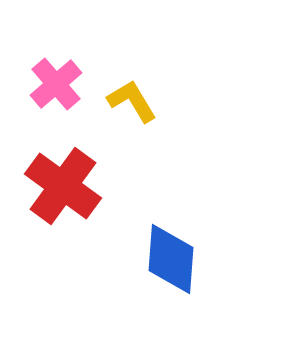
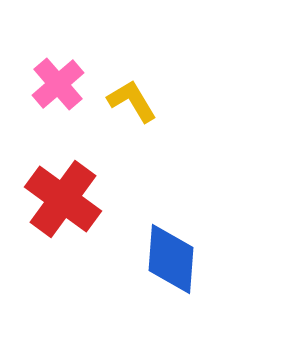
pink cross: moved 2 px right
red cross: moved 13 px down
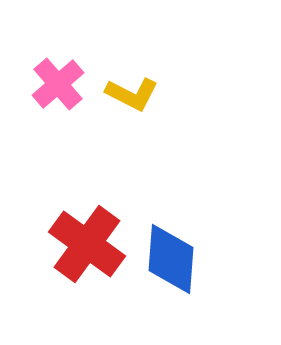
yellow L-shape: moved 7 px up; rotated 148 degrees clockwise
red cross: moved 24 px right, 45 px down
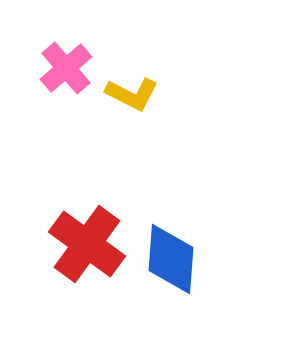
pink cross: moved 8 px right, 16 px up
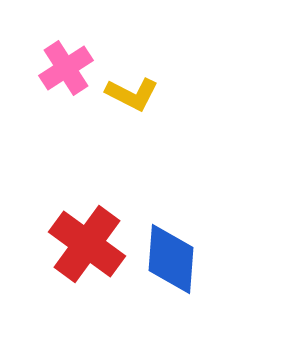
pink cross: rotated 8 degrees clockwise
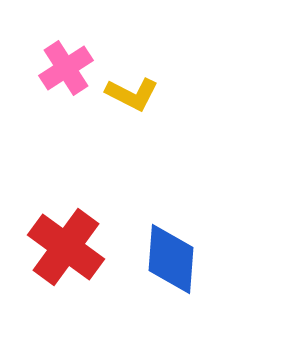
red cross: moved 21 px left, 3 px down
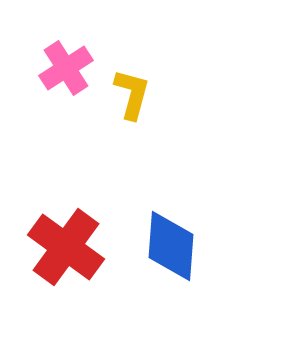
yellow L-shape: rotated 102 degrees counterclockwise
blue diamond: moved 13 px up
